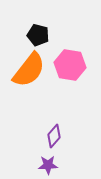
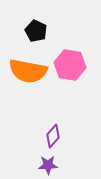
black pentagon: moved 2 px left, 4 px up; rotated 10 degrees clockwise
orange semicircle: moved 1 px left, 1 px down; rotated 63 degrees clockwise
purple diamond: moved 1 px left
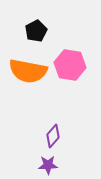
black pentagon: rotated 20 degrees clockwise
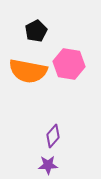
pink hexagon: moved 1 px left, 1 px up
